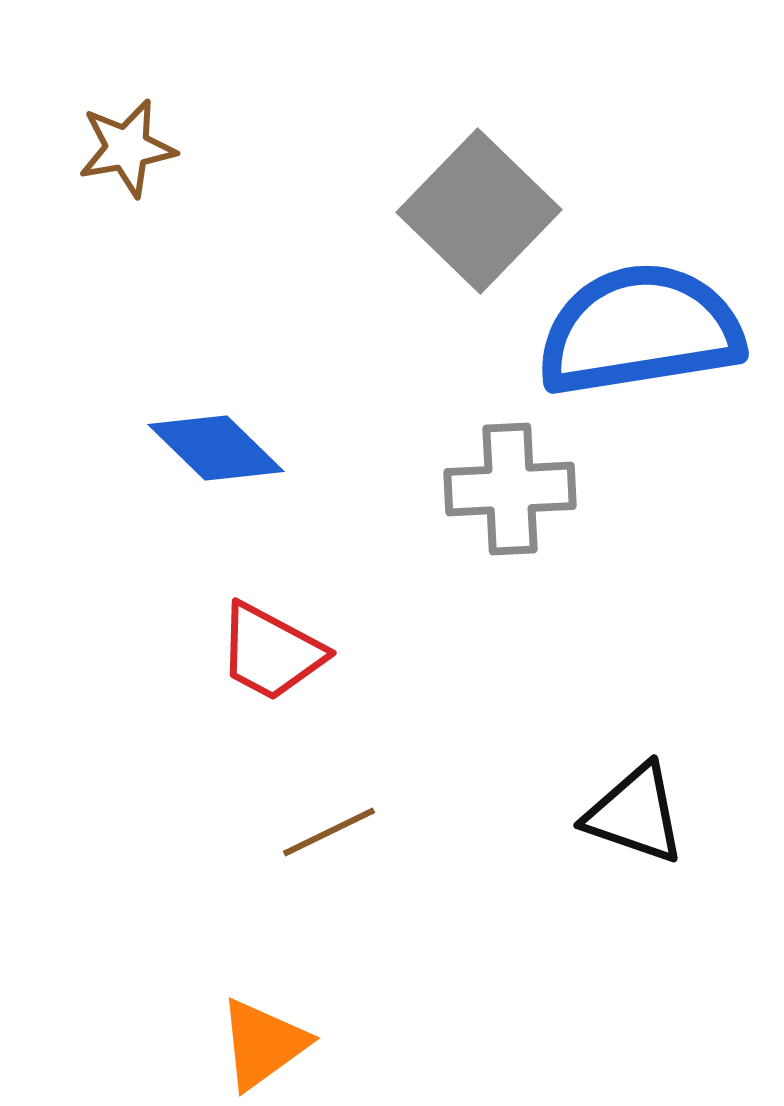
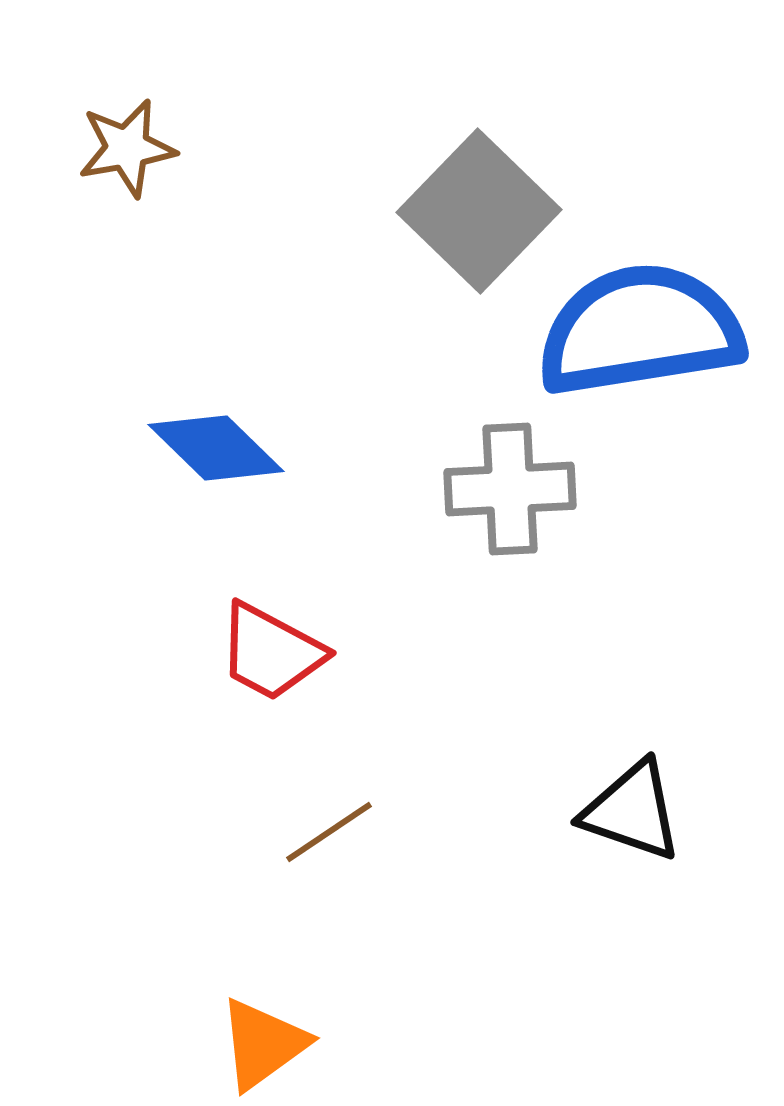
black triangle: moved 3 px left, 3 px up
brown line: rotated 8 degrees counterclockwise
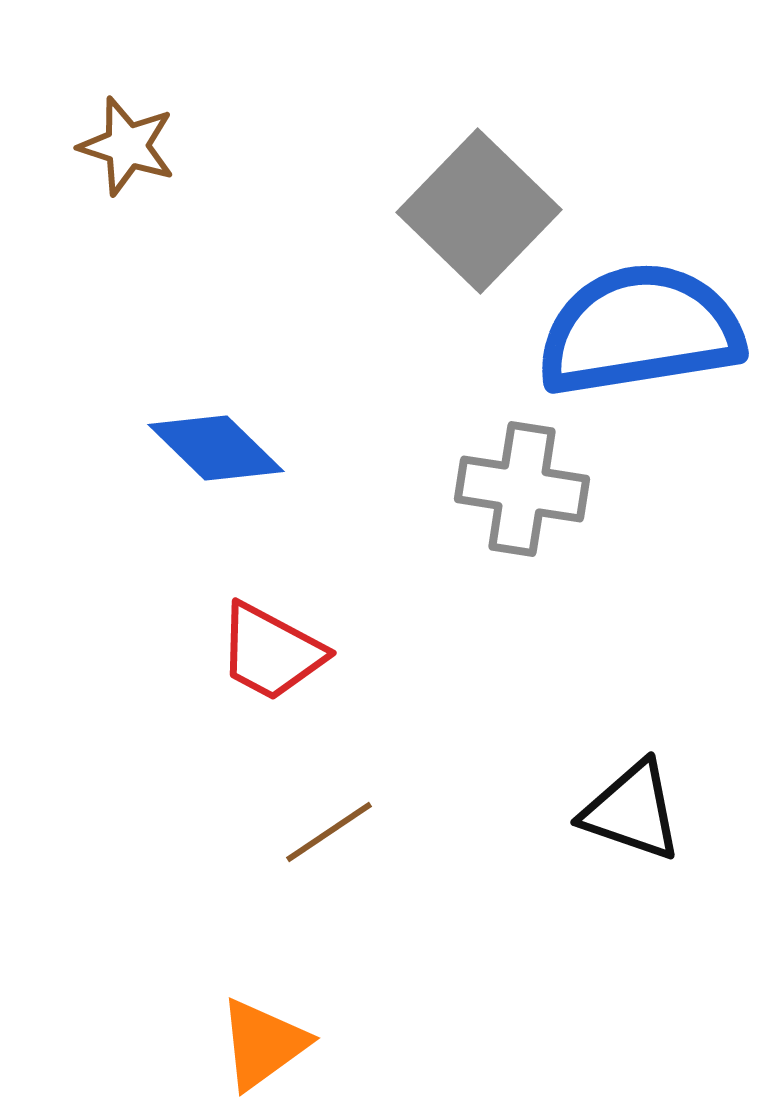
brown star: moved 2 px up; rotated 28 degrees clockwise
gray cross: moved 12 px right; rotated 12 degrees clockwise
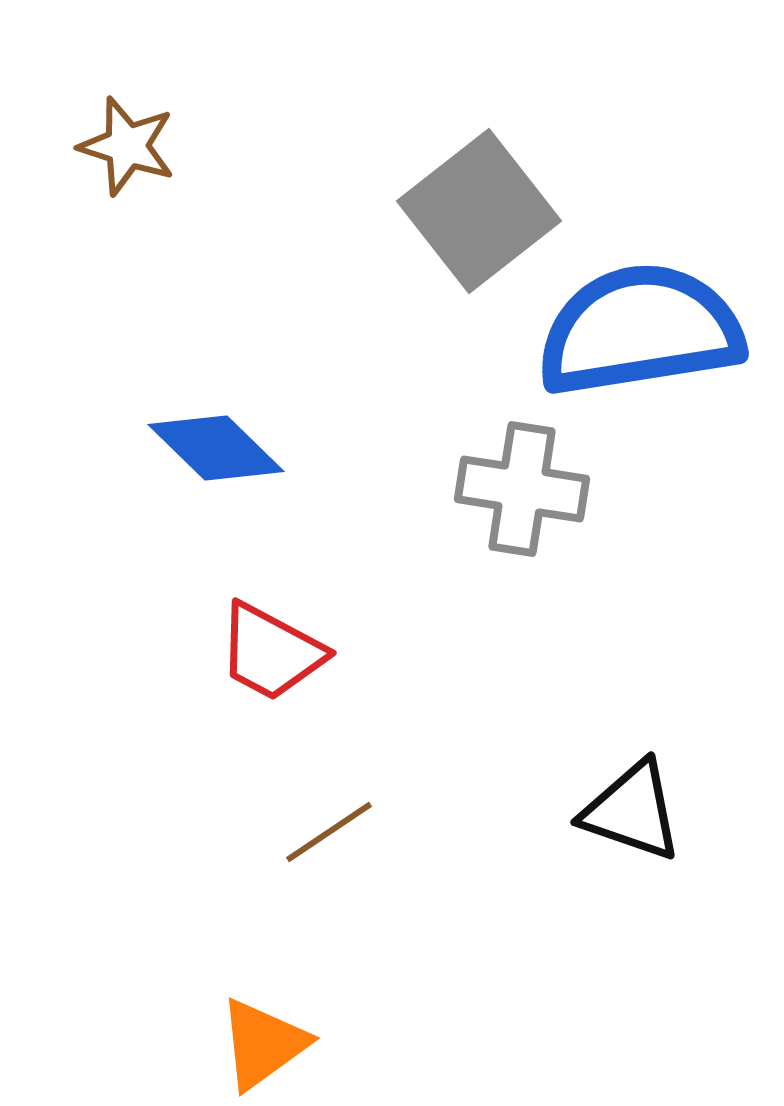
gray square: rotated 8 degrees clockwise
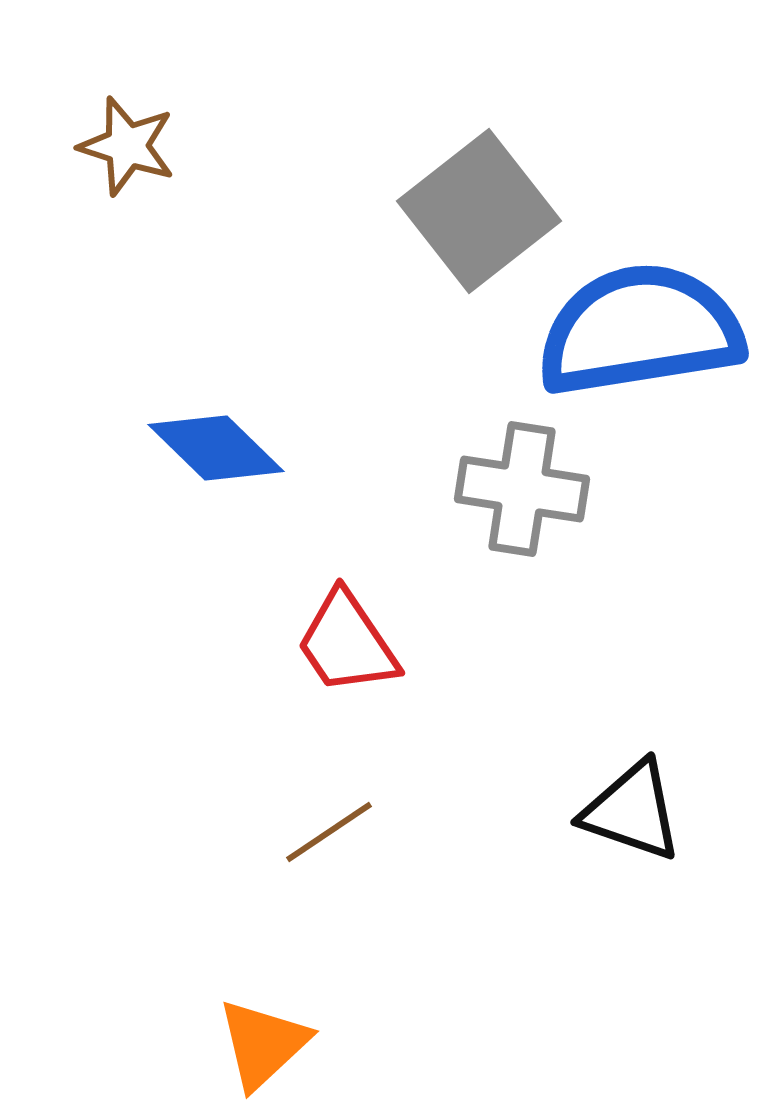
red trapezoid: moved 76 px right, 9 px up; rotated 28 degrees clockwise
orange triangle: rotated 7 degrees counterclockwise
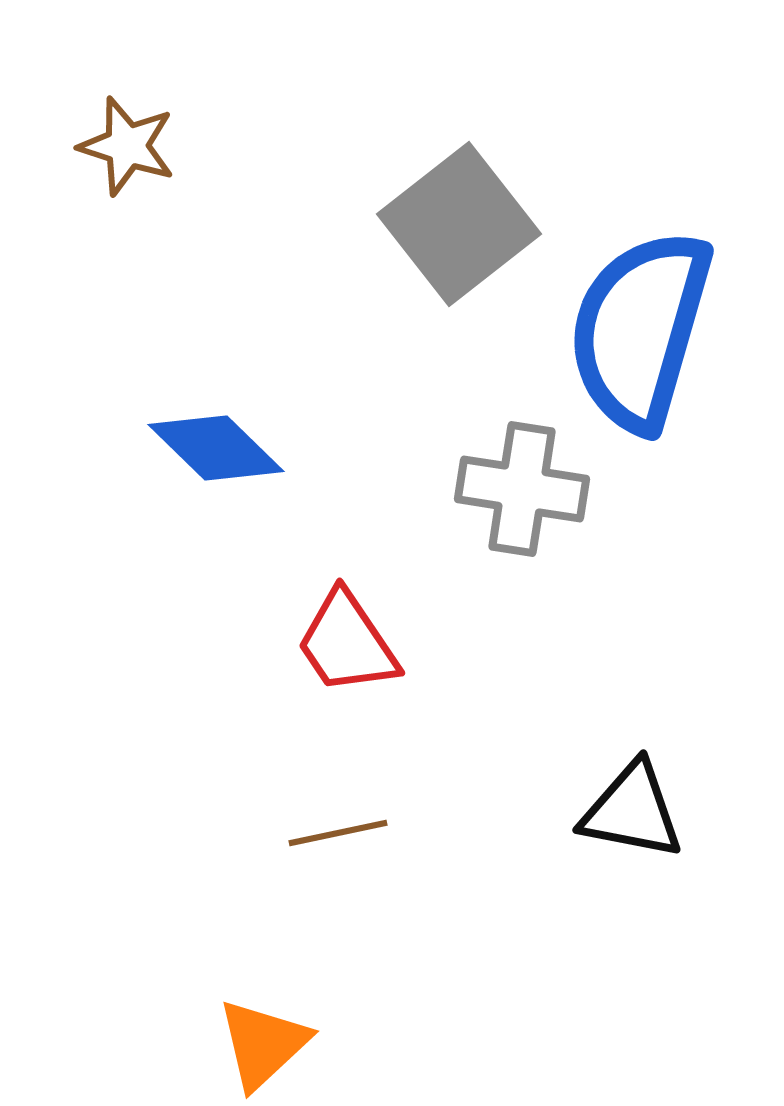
gray square: moved 20 px left, 13 px down
blue semicircle: rotated 65 degrees counterclockwise
black triangle: rotated 8 degrees counterclockwise
brown line: moved 9 px right, 1 px down; rotated 22 degrees clockwise
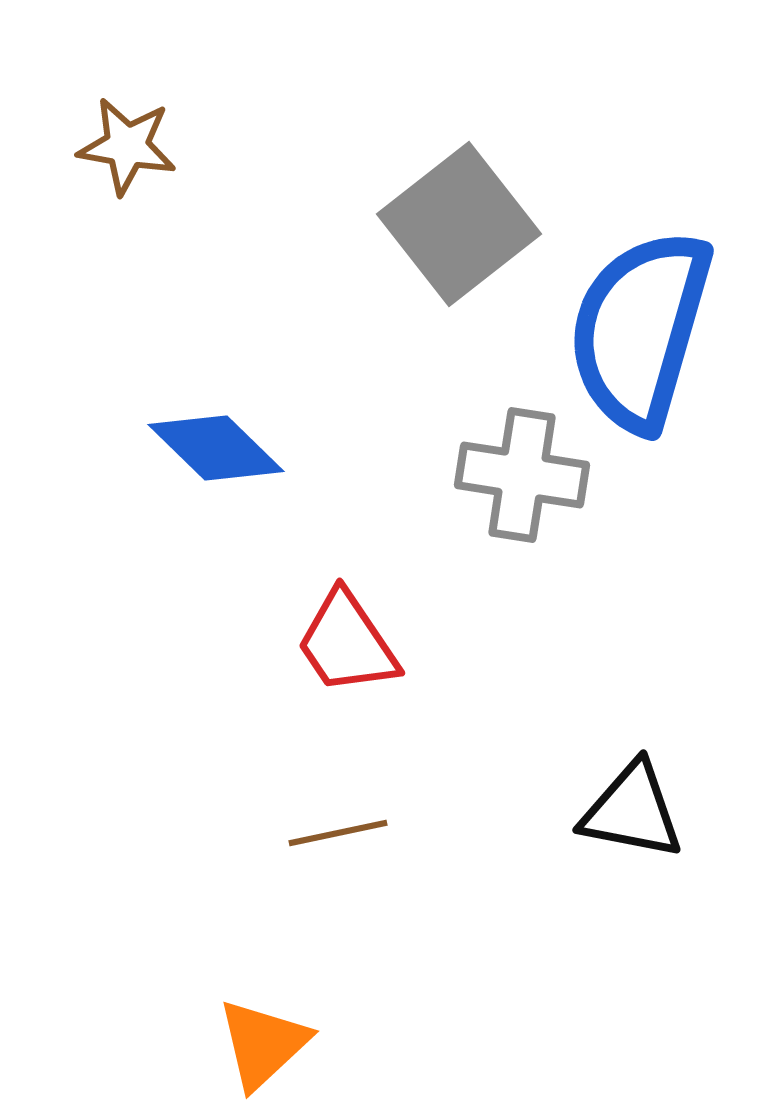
brown star: rotated 8 degrees counterclockwise
gray cross: moved 14 px up
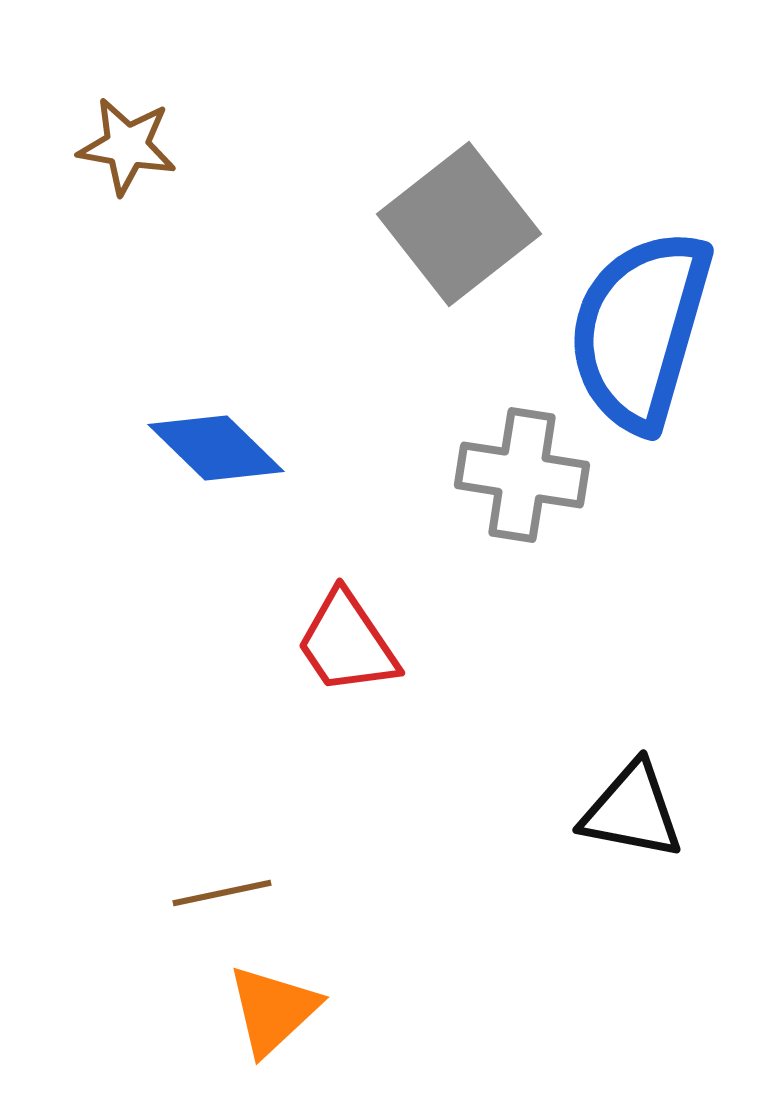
brown line: moved 116 px left, 60 px down
orange triangle: moved 10 px right, 34 px up
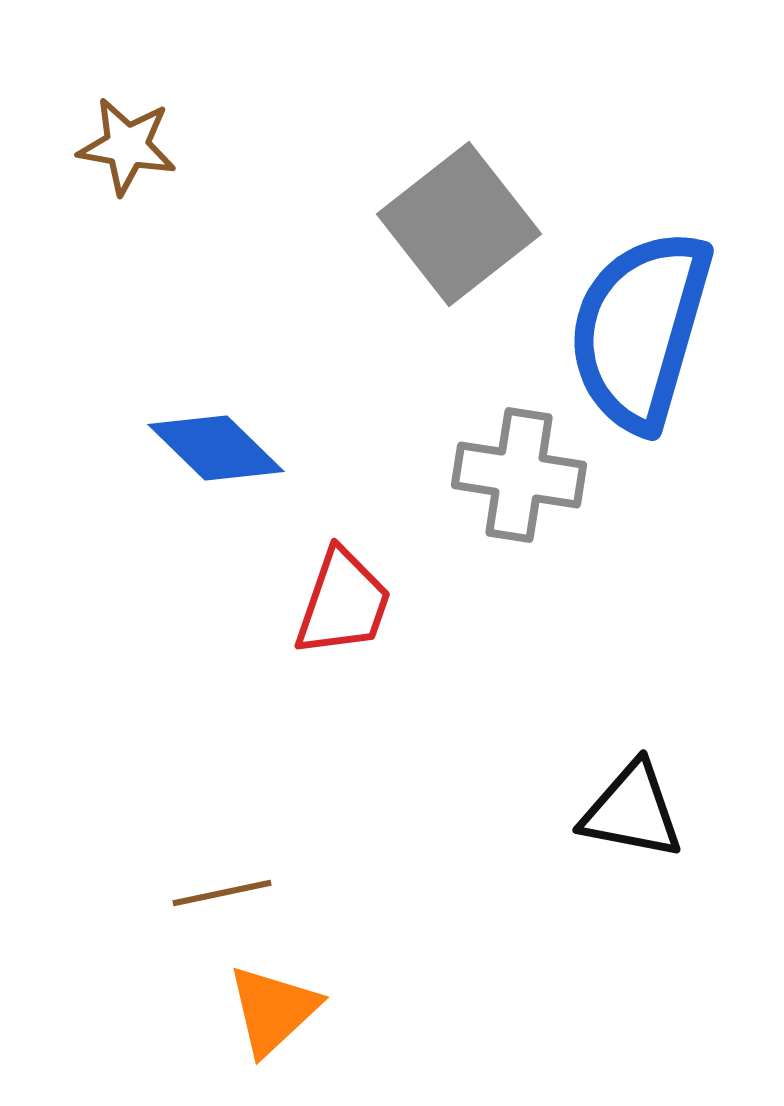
gray cross: moved 3 px left
red trapezoid: moved 4 px left, 40 px up; rotated 127 degrees counterclockwise
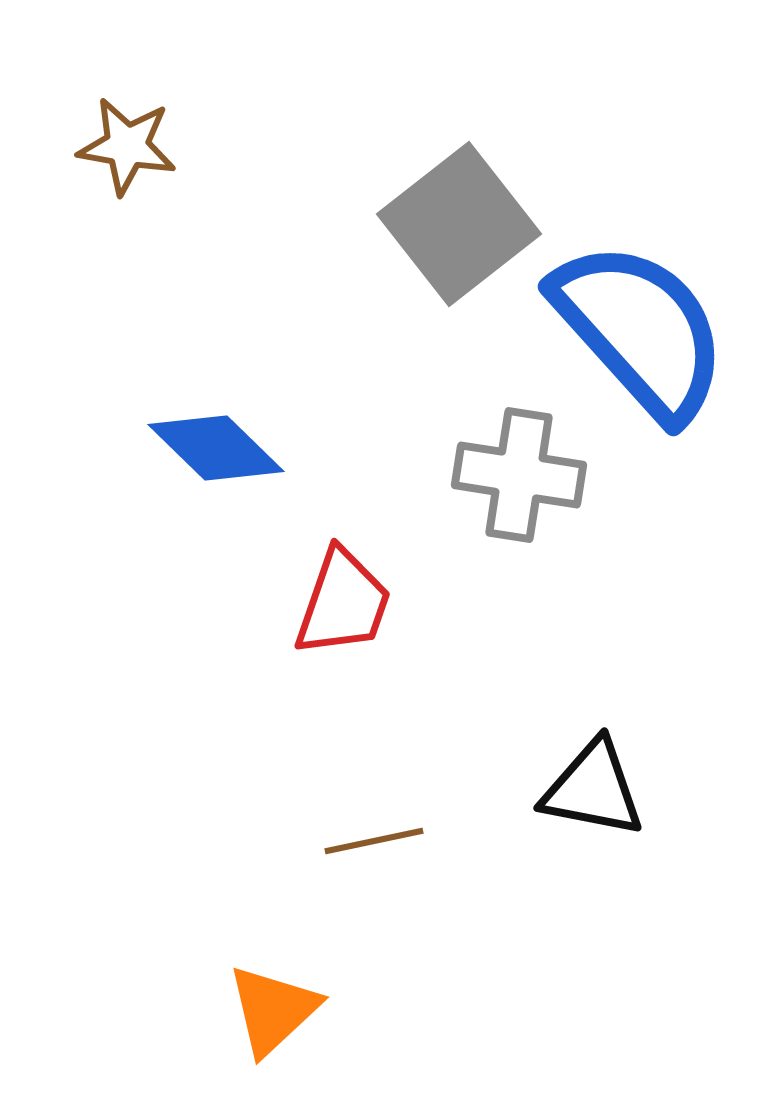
blue semicircle: rotated 122 degrees clockwise
black triangle: moved 39 px left, 22 px up
brown line: moved 152 px right, 52 px up
